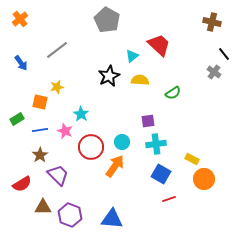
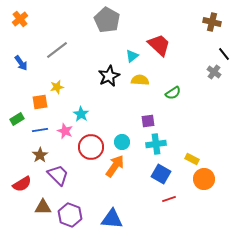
orange square: rotated 21 degrees counterclockwise
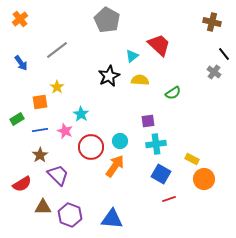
yellow star: rotated 24 degrees counterclockwise
cyan circle: moved 2 px left, 1 px up
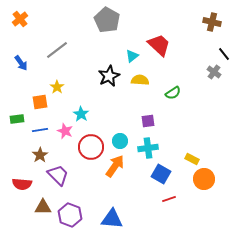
green rectangle: rotated 24 degrees clockwise
cyan cross: moved 8 px left, 4 px down
red semicircle: rotated 36 degrees clockwise
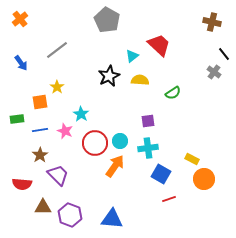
red circle: moved 4 px right, 4 px up
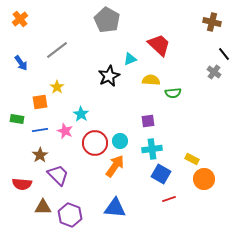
cyan triangle: moved 2 px left, 3 px down; rotated 16 degrees clockwise
yellow semicircle: moved 11 px right
green semicircle: rotated 28 degrees clockwise
green rectangle: rotated 16 degrees clockwise
cyan cross: moved 4 px right, 1 px down
blue triangle: moved 3 px right, 11 px up
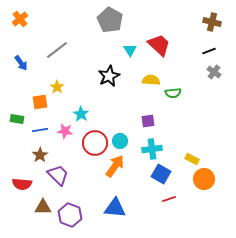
gray pentagon: moved 3 px right
black line: moved 15 px left, 3 px up; rotated 72 degrees counterclockwise
cyan triangle: moved 9 px up; rotated 40 degrees counterclockwise
pink star: rotated 14 degrees counterclockwise
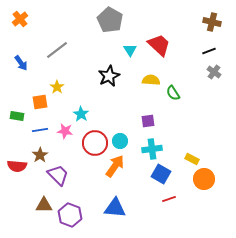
green semicircle: rotated 63 degrees clockwise
green rectangle: moved 3 px up
red semicircle: moved 5 px left, 18 px up
brown triangle: moved 1 px right, 2 px up
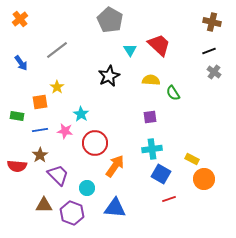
purple square: moved 2 px right, 4 px up
cyan circle: moved 33 px left, 47 px down
purple hexagon: moved 2 px right, 2 px up
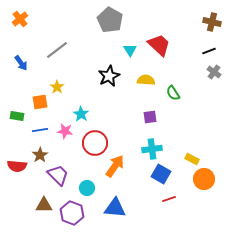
yellow semicircle: moved 5 px left
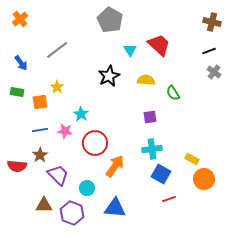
green rectangle: moved 24 px up
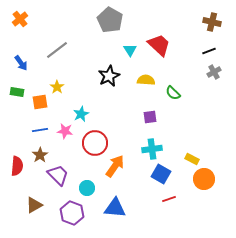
gray cross: rotated 24 degrees clockwise
green semicircle: rotated 14 degrees counterclockwise
cyan star: rotated 14 degrees clockwise
red semicircle: rotated 90 degrees counterclockwise
brown triangle: moved 10 px left; rotated 30 degrees counterclockwise
